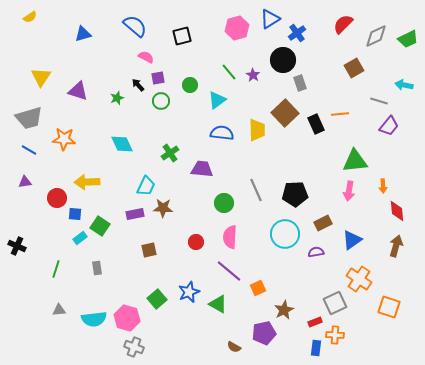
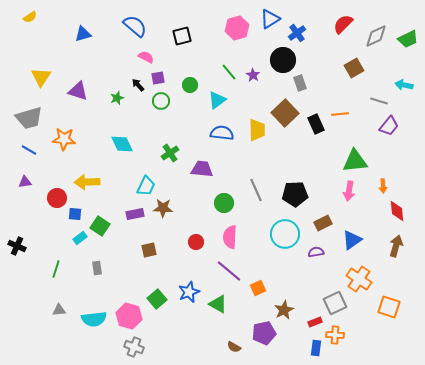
pink hexagon at (127, 318): moved 2 px right, 2 px up
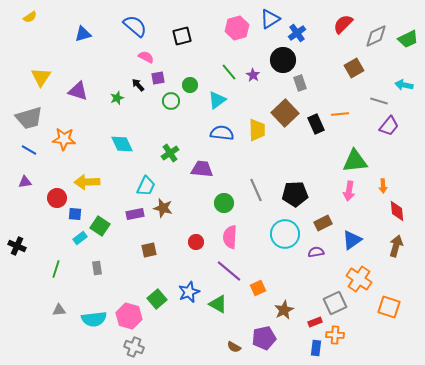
green circle at (161, 101): moved 10 px right
brown star at (163, 208): rotated 12 degrees clockwise
purple pentagon at (264, 333): moved 5 px down
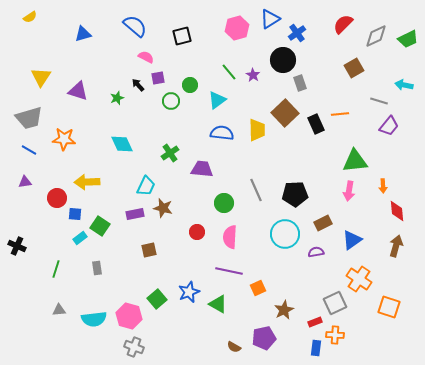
red circle at (196, 242): moved 1 px right, 10 px up
purple line at (229, 271): rotated 28 degrees counterclockwise
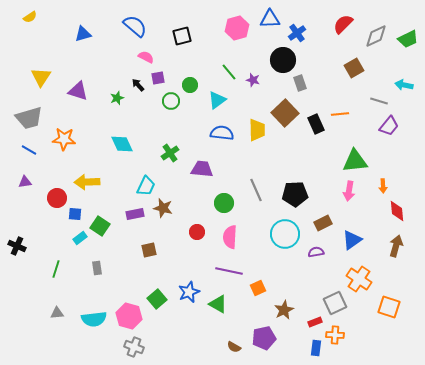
blue triangle at (270, 19): rotated 30 degrees clockwise
purple star at (253, 75): moved 5 px down; rotated 16 degrees counterclockwise
gray triangle at (59, 310): moved 2 px left, 3 px down
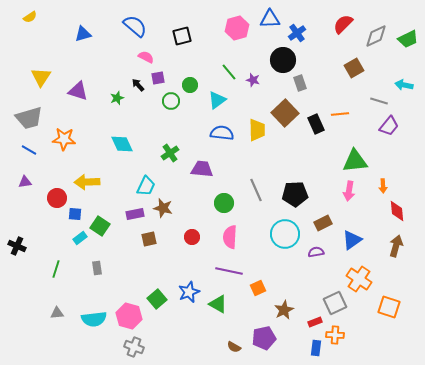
red circle at (197, 232): moved 5 px left, 5 px down
brown square at (149, 250): moved 11 px up
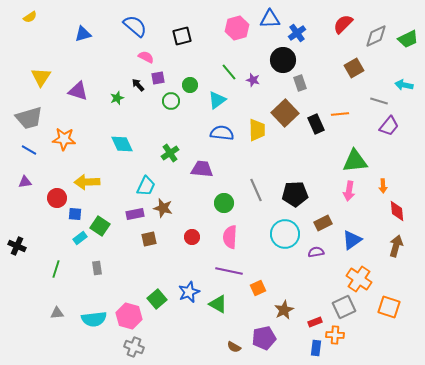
gray square at (335, 303): moved 9 px right, 4 px down
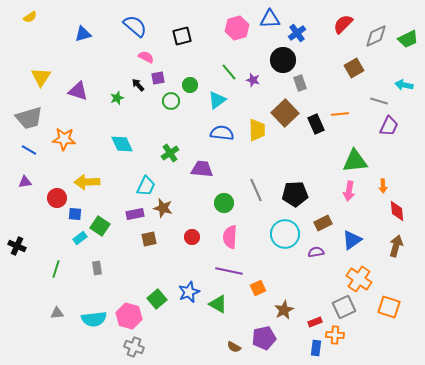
purple trapezoid at (389, 126): rotated 15 degrees counterclockwise
